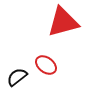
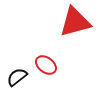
red triangle: moved 12 px right
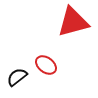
red triangle: moved 2 px left
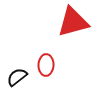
red ellipse: rotated 55 degrees clockwise
